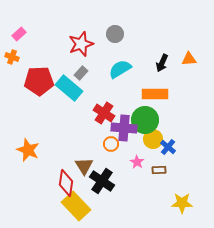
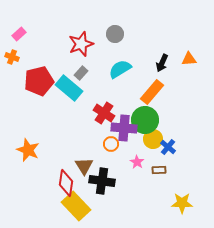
red pentagon: rotated 12 degrees counterclockwise
orange rectangle: moved 3 px left, 2 px up; rotated 50 degrees counterclockwise
black cross: rotated 25 degrees counterclockwise
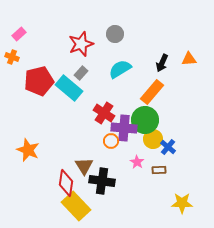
orange circle: moved 3 px up
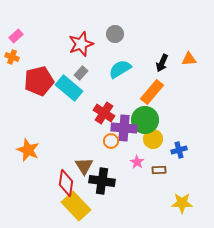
pink rectangle: moved 3 px left, 2 px down
blue cross: moved 11 px right, 3 px down; rotated 35 degrees clockwise
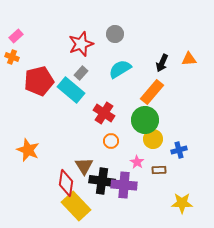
cyan rectangle: moved 2 px right, 2 px down
purple cross: moved 57 px down
